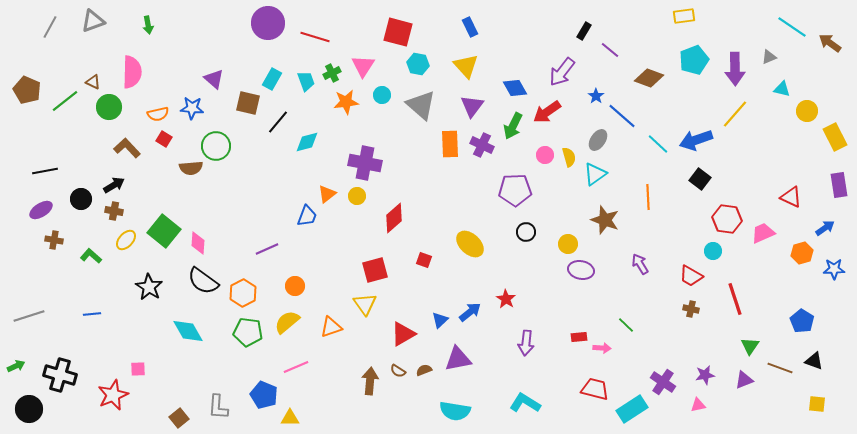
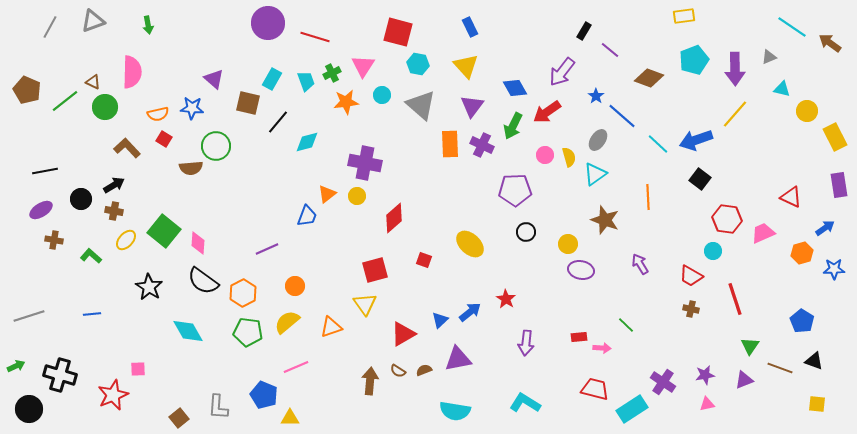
green circle at (109, 107): moved 4 px left
pink triangle at (698, 405): moved 9 px right, 1 px up
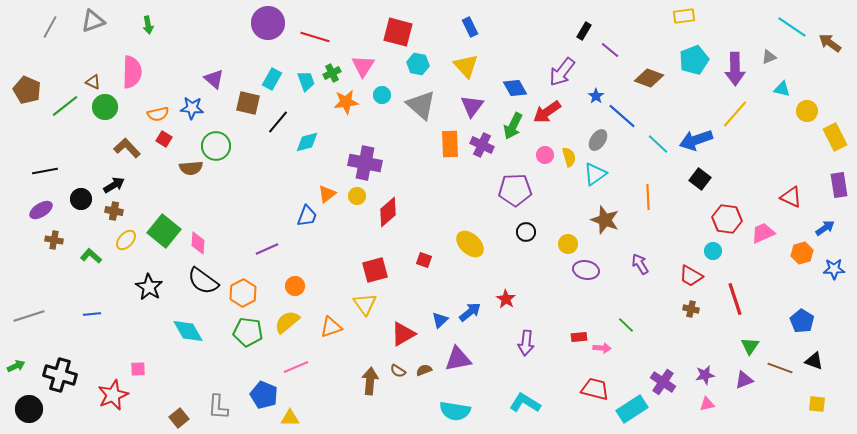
green line at (65, 101): moved 5 px down
red diamond at (394, 218): moved 6 px left, 6 px up
purple ellipse at (581, 270): moved 5 px right
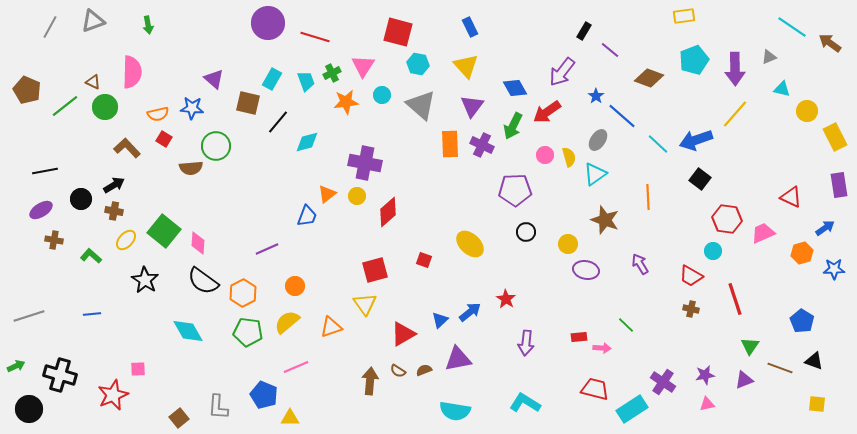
black star at (149, 287): moved 4 px left, 7 px up
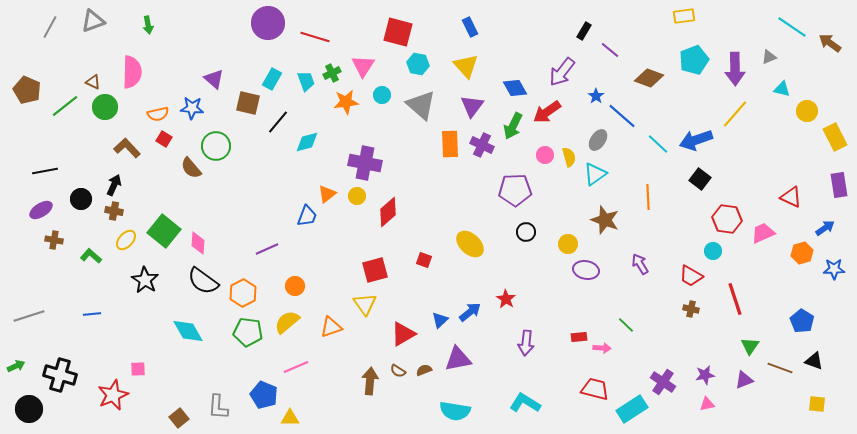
brown semicircle at (191, 168): rotated 55 degrees clockwise
black arrow at (114, 185): rotated 35 degrees counterclockwise
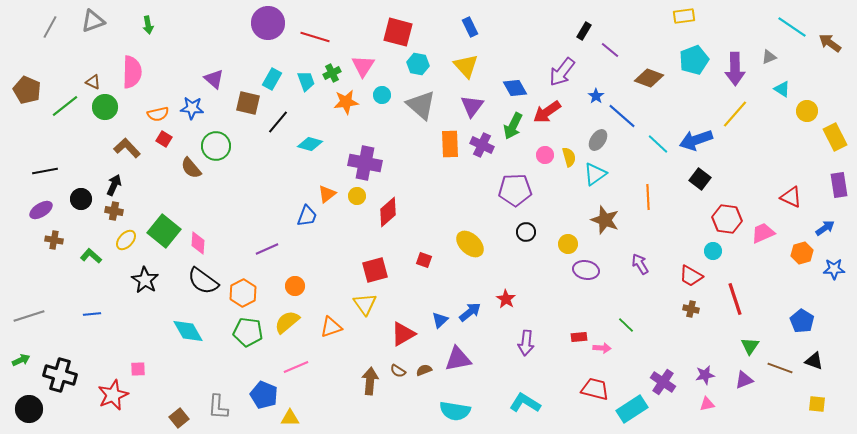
cyan triangle at (782, 89): rotated 18 degrees clockwise
cyan diamond at (307, 142): moved 3 px right, 2 px down; rotated 30 degrees clockwise
green arrow at (16, 366): moved 5 px right, 6 px up
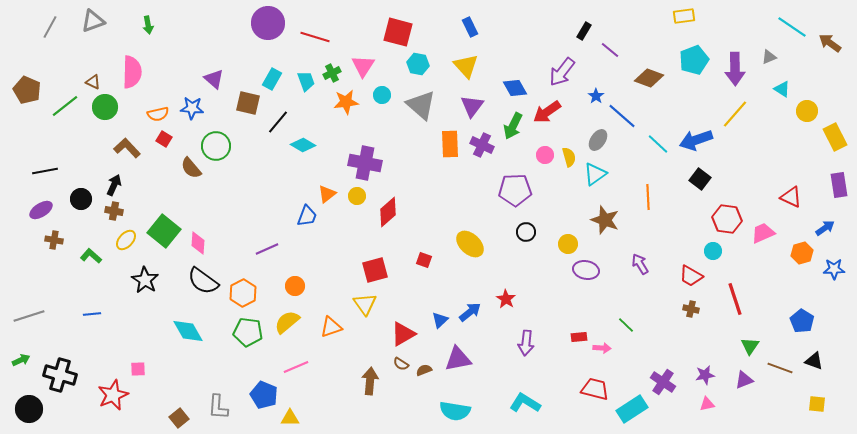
cyan diamond at (310, 144): moved 7 px left, 1 px down; rotated 15 degrees clockwise
brown semicircle at (398, 371): moved 3 px right, 7 px up
